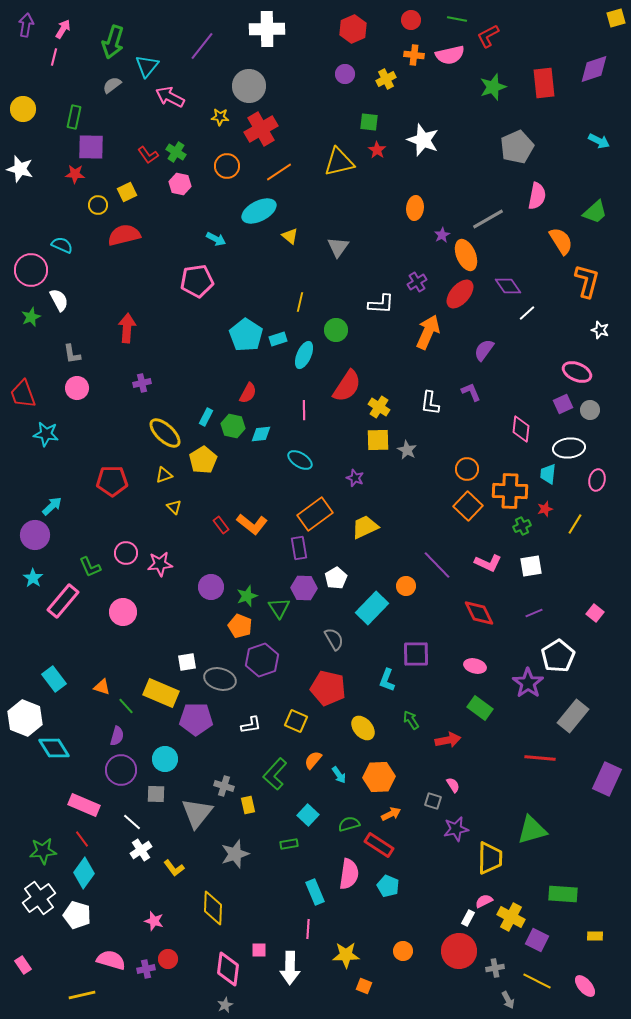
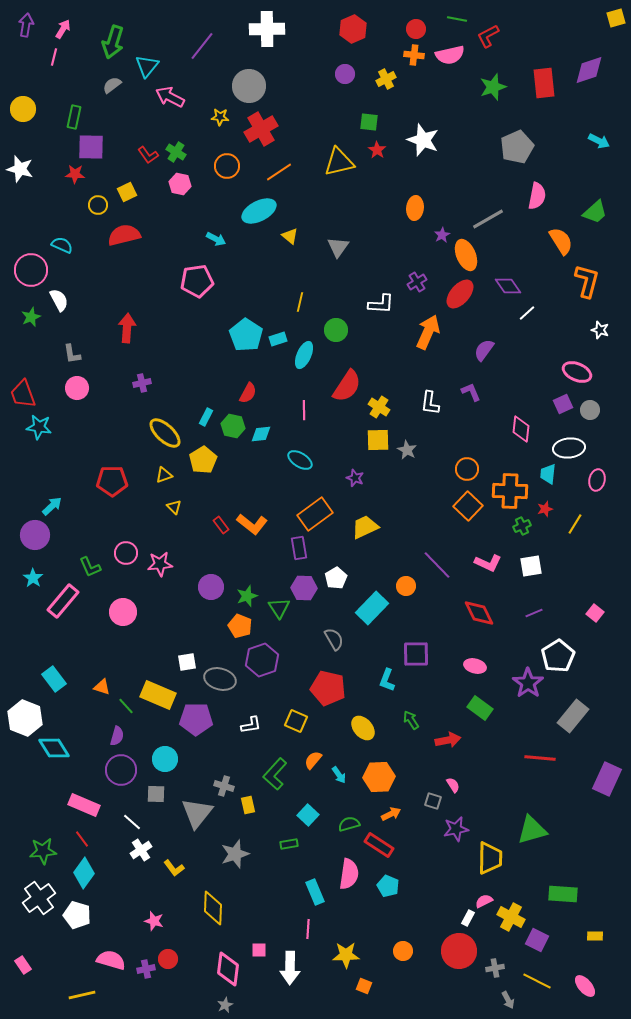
red circle at (411, 20): moved 5 px right, 9 px down
purple diamond at (594, 69): moved 5 px left, 1 px down
cyan star at (46, 434): moved 7 px left, 7 px up
yellow rectangle at (161, 693): moved 3 px left, 2 px down
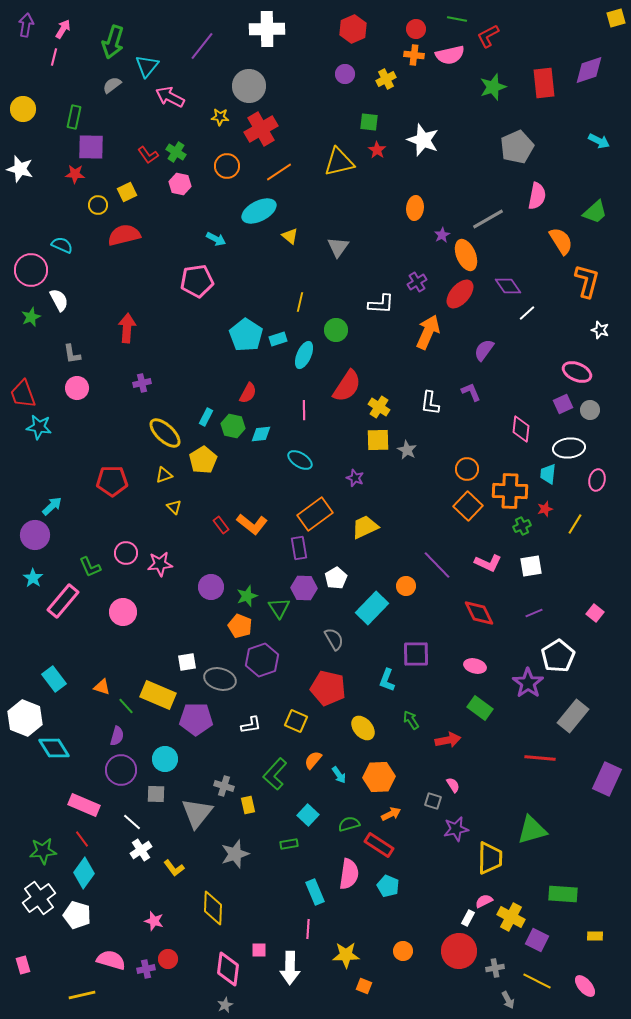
pink rectangle at (23, 965): rotated 18 degrees clockwise
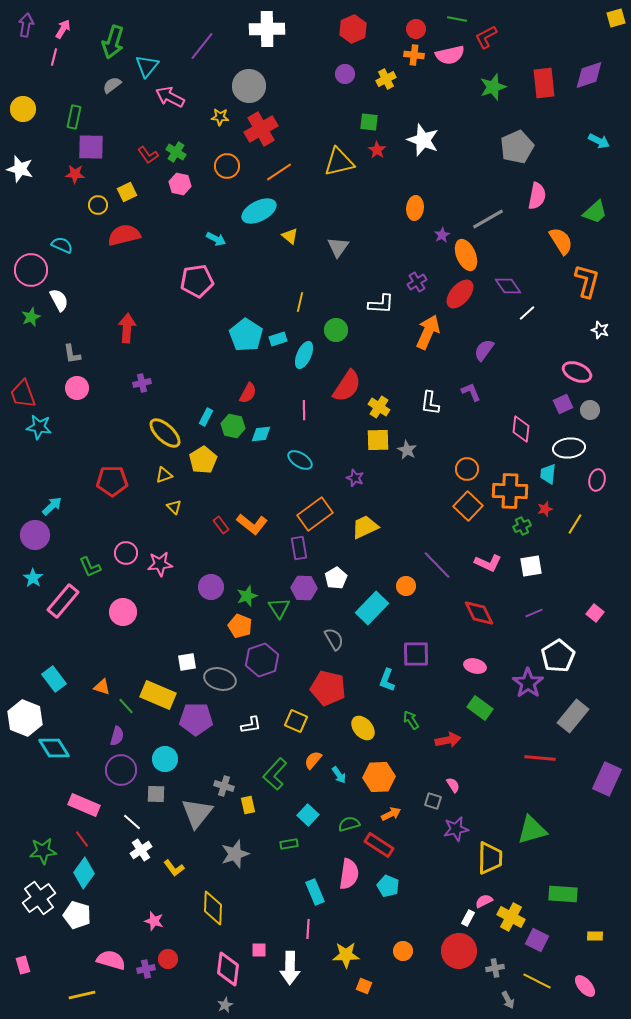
red L-shape at (488, 36): moved 2 px left, 1 px down
purple diamond at (589, 70): moved 5 px down
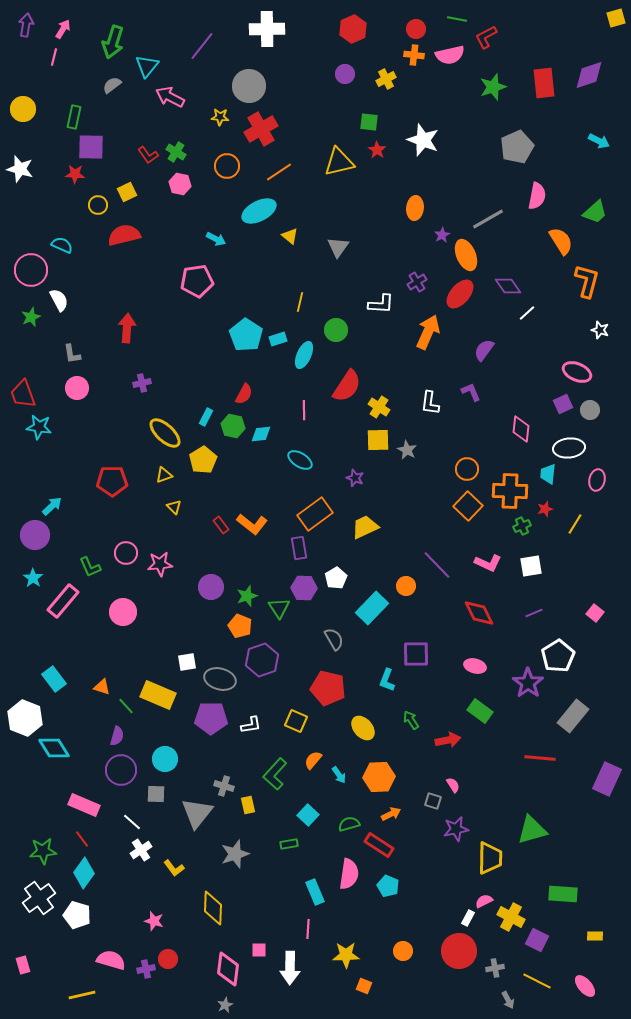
red semicircle at (248, 393): moved 4 px left, 1 px down
green rectangle at (480, 708): moved 3 px down
purple pentagon at (196, 719): moved 15 px right, 1 px up
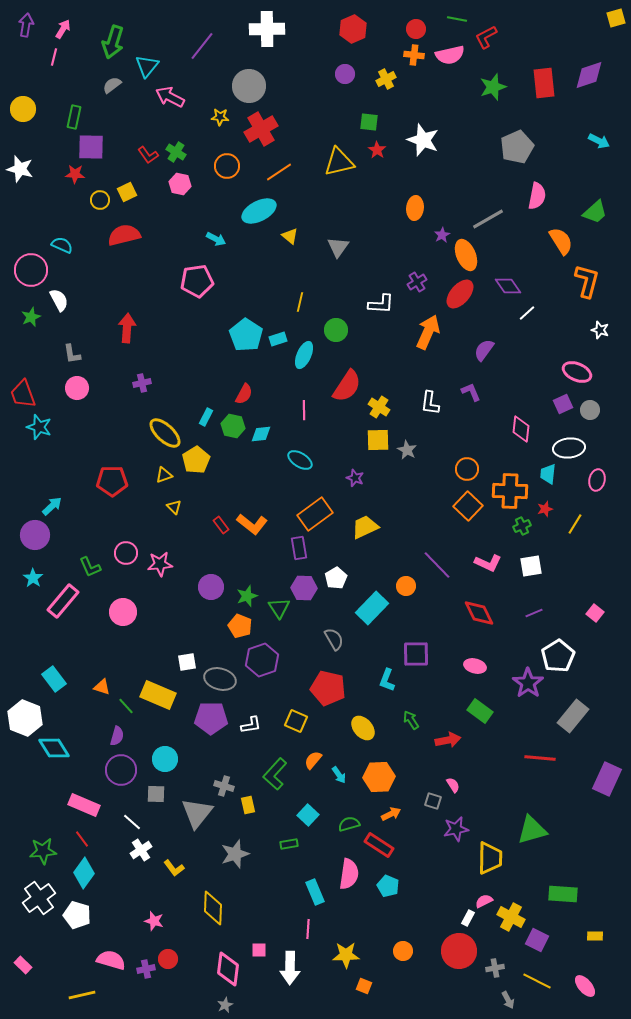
yellow circle at (98, 205): moved 2 px right, 5 px up
cyan star at (39, 427): rotated 10 degrees clockwise
yellow pentagon at (203, 460): moved 7 px left
pink rectangle at (23, 965): rotated 30 degrees counterclockwise
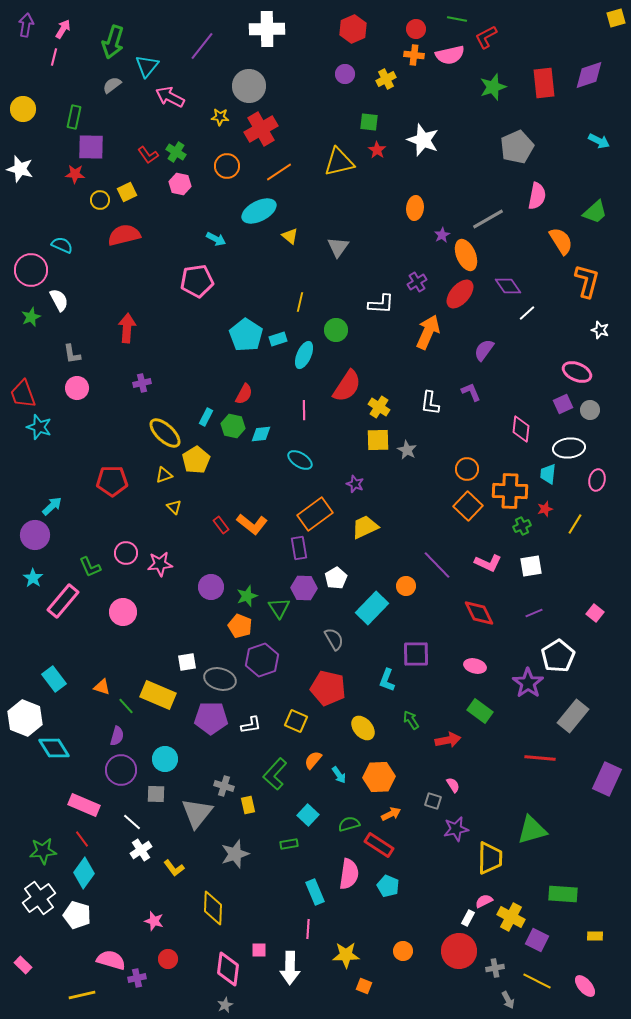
purple star at (355, 478): moved 6 px down
purple cross at (146, 969): moved 9 px left, 9 px down
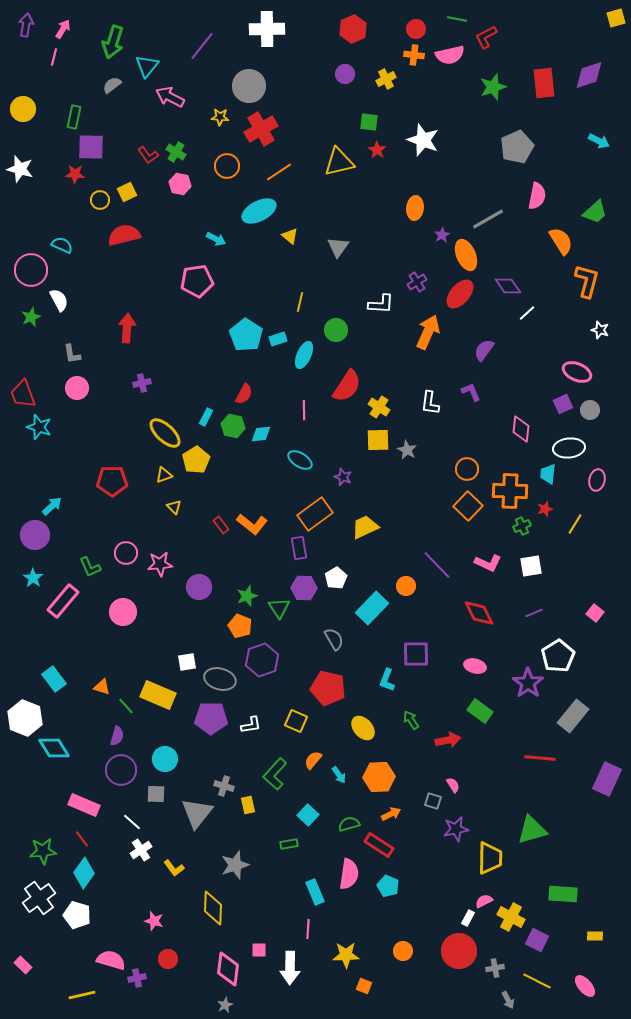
purple star at (355, 484): moved 12 px left, 7 px up
purple circle at (211, 587): moved 12 px left
gray star at (235, 854): moved 11 px down
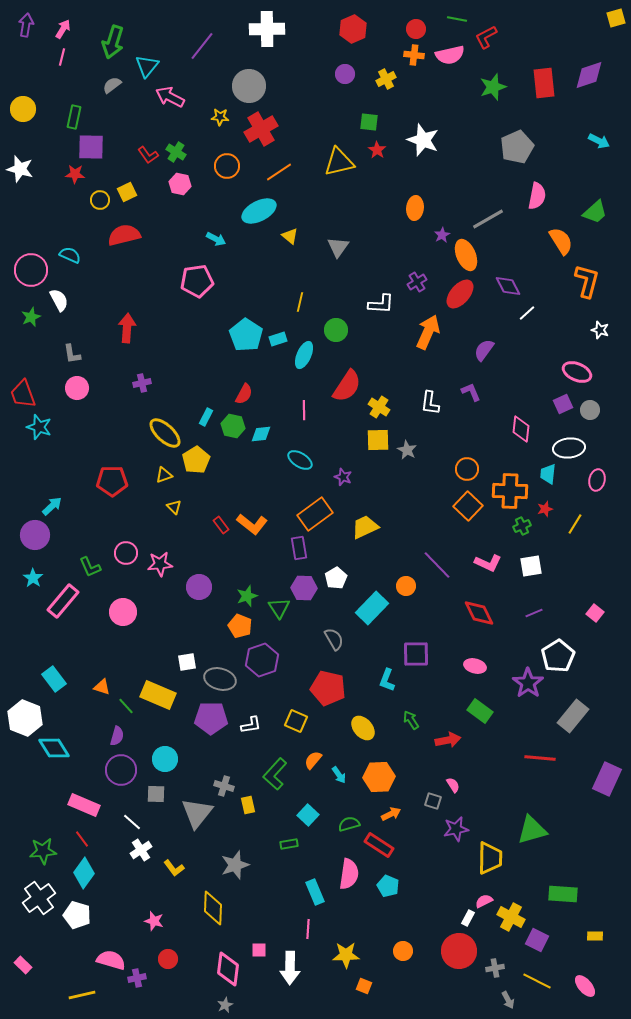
pink line at (54, 57): moved 8 px right
cyan semicircle at (62, 245): moved 8 px right, 10 px down
purple diamond at (508, 286): rotated 8 degrees clockwise
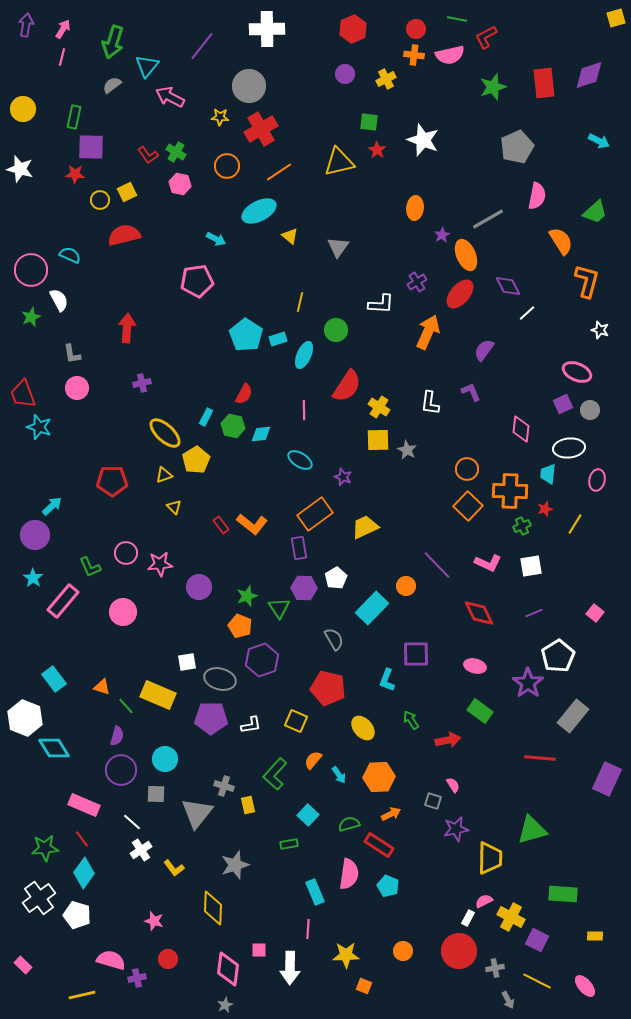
green star at (43, 851): moved 2 px right, 3 px up
